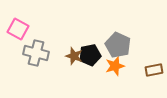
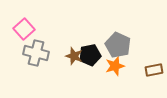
pink square: moved 6 px right; rotated 20 degrees clockwise
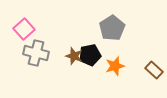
gray pentagon: moved 6 px left, 17 px up; rotated 15 degrees clockwise
brown rectangle: rotated 54 degrees clockwise
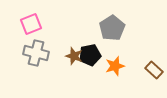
pink square: moved 7 px right, 5 px up; rotated 20 degrees clockwise
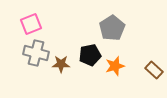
brown star: moved 13 px left, 8 px down; rotated 18 degrees counterclockwise
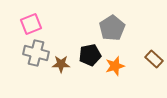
brown rectangle: moved 11 px up
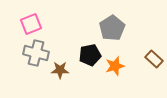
brown star: moved 1 px left, 6 px down
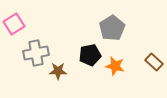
pink square: moved 17 px left; rotated 10 degrees counterclockwise
gray cross: rotated 25 degrees counterclockwise
brown rectangle: moved 3 px down
orange star: rotated 30 degrees clockwise
brown star: moved 2 px left, 1 px down
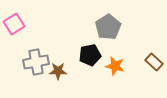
gray pentagon: moved 4 px left, 1 px up
gray cross: moved 9 px down
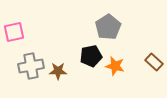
pink square: moved 8 px down; rotated 20 degrees clockwise
black pentagon: moved 1 px right, 1 px down
gray cross: moved 5 px left, 4 px down
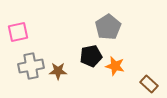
pink square: moved 4 px right
brown rectangle: moved 5 px left, 22 px down
